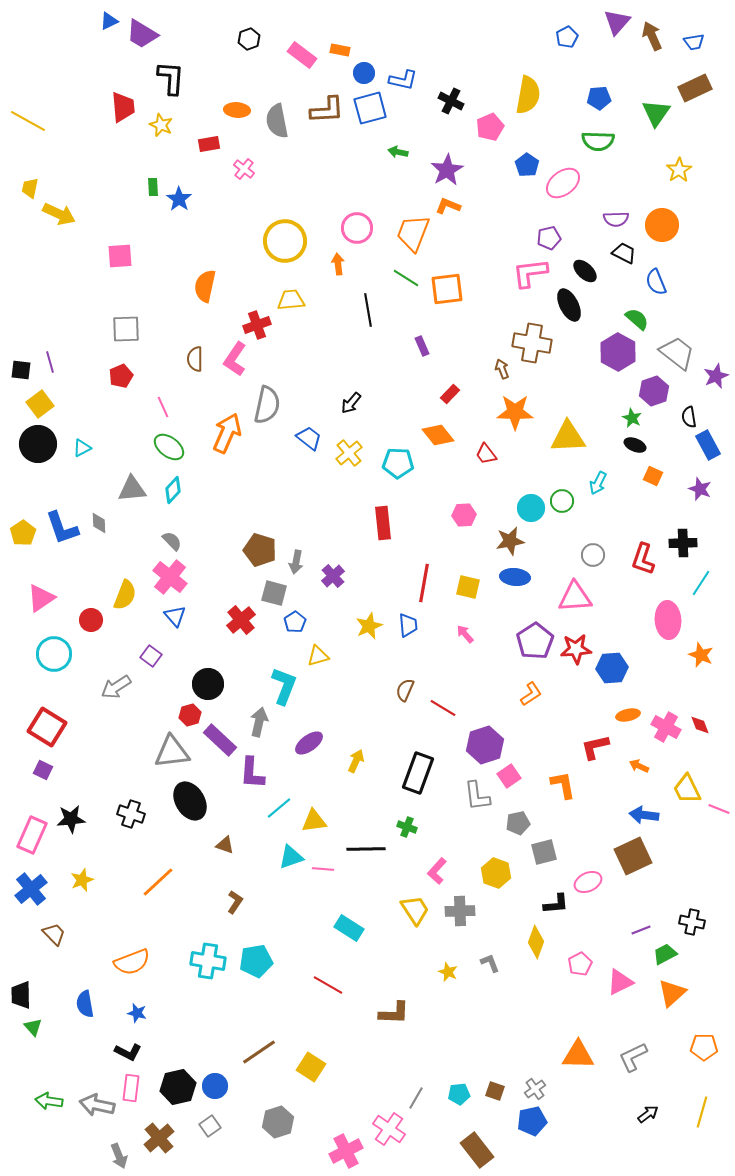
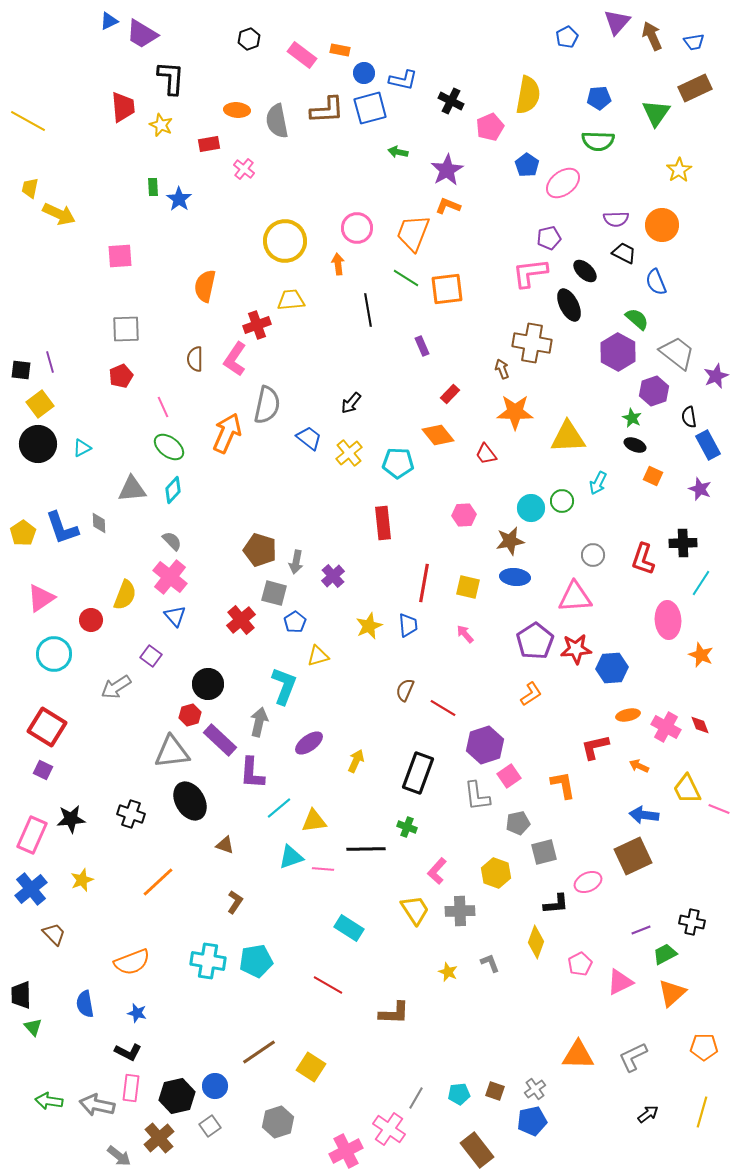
black hexagon at (178, 1087): moved 1 px left, 9 px down
gray arrow at (119, 1156): rotated 30 degrees counterclockwise
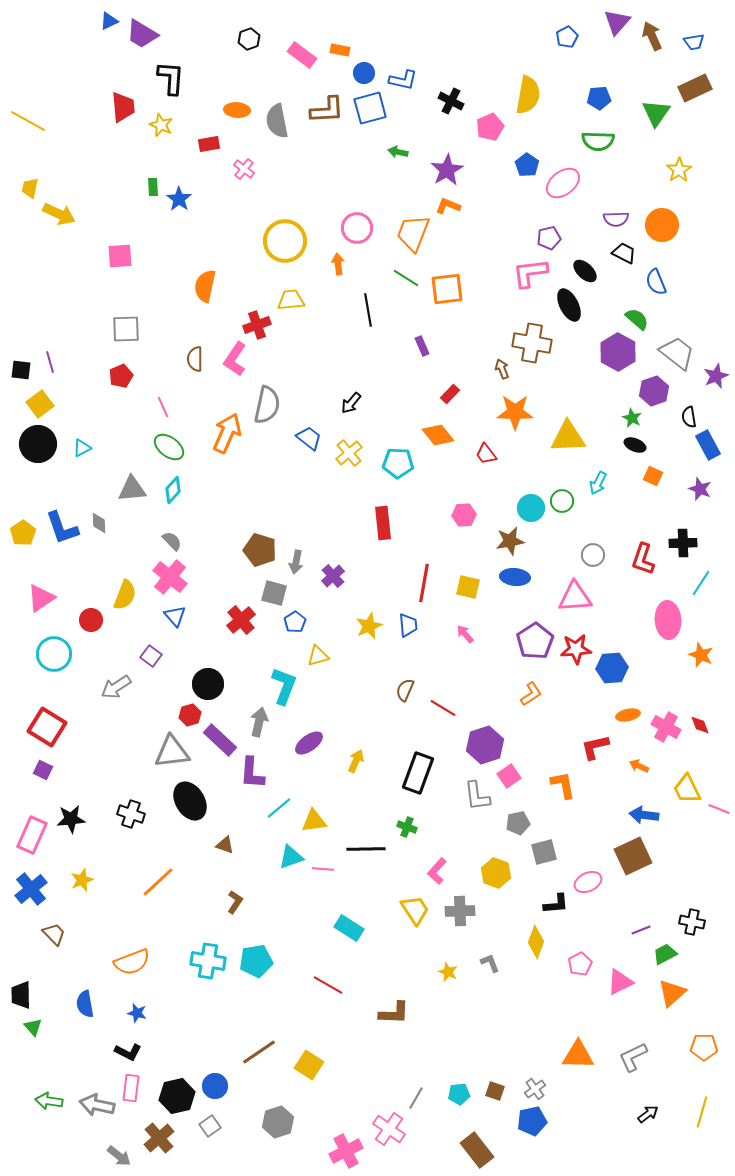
yellow square at (311, 1067): moved 2 px left, 2 px up
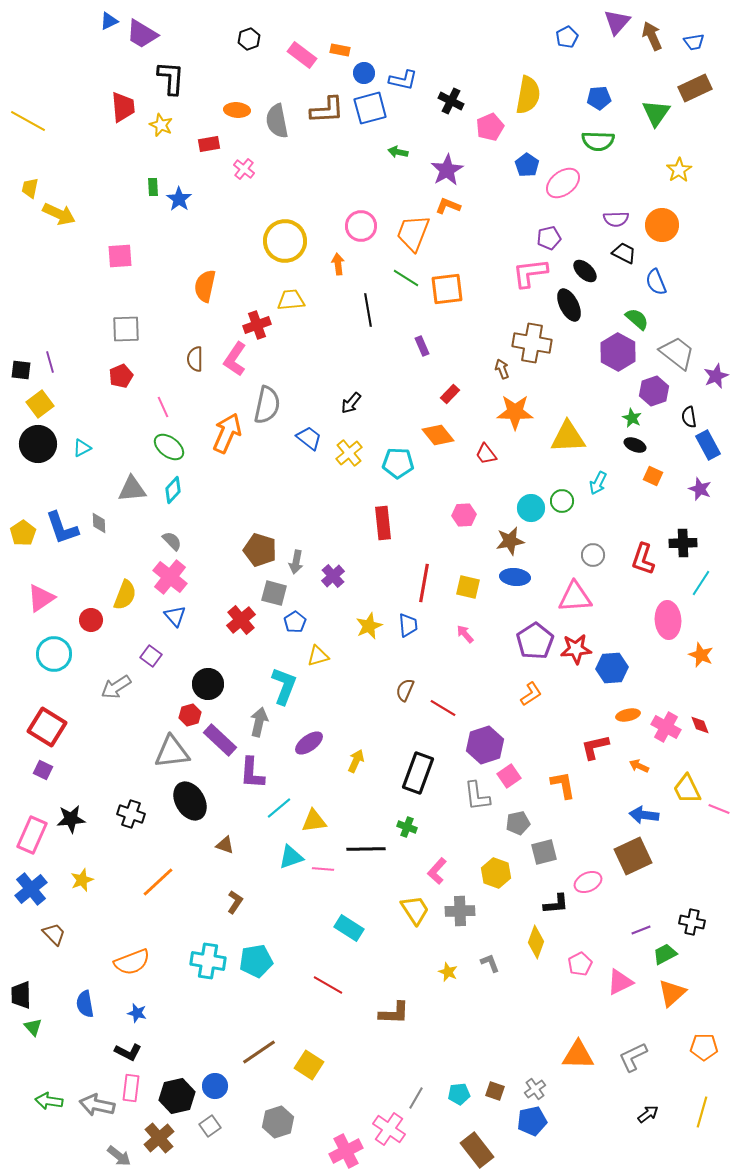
pink circle at (357, 228): moved 4 px right, 2 px up
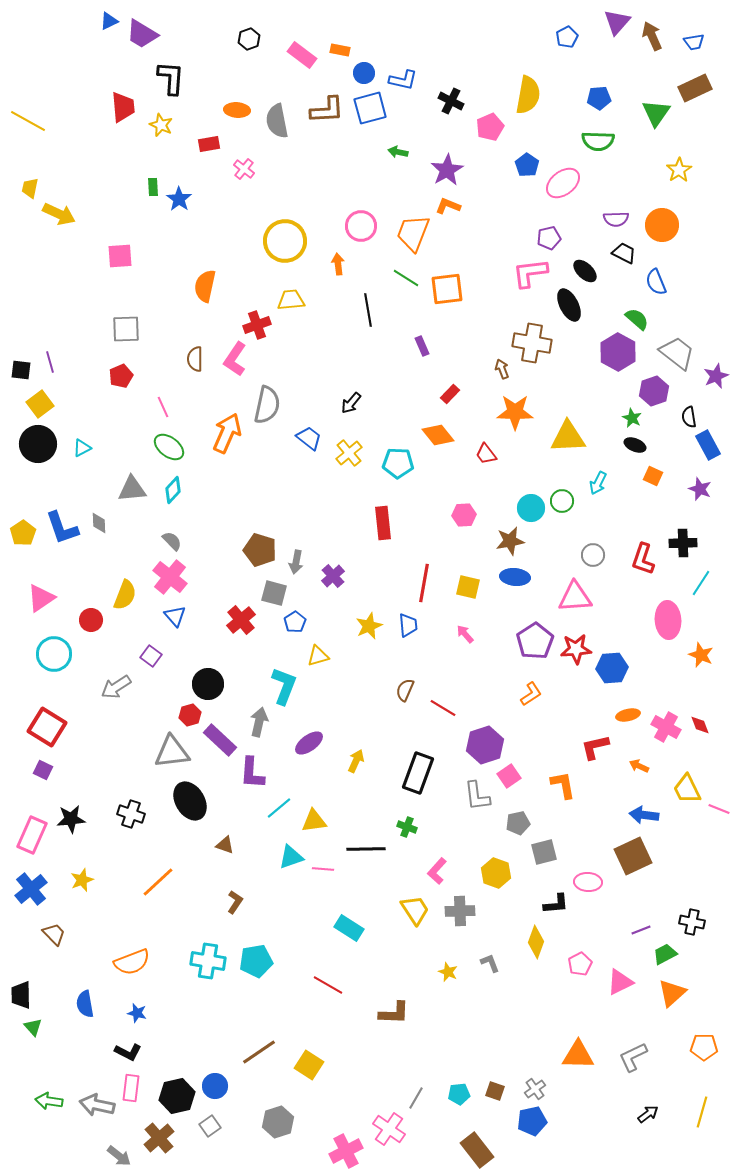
pink ellipse at (588, 882): rotated 28 degrees clockwise
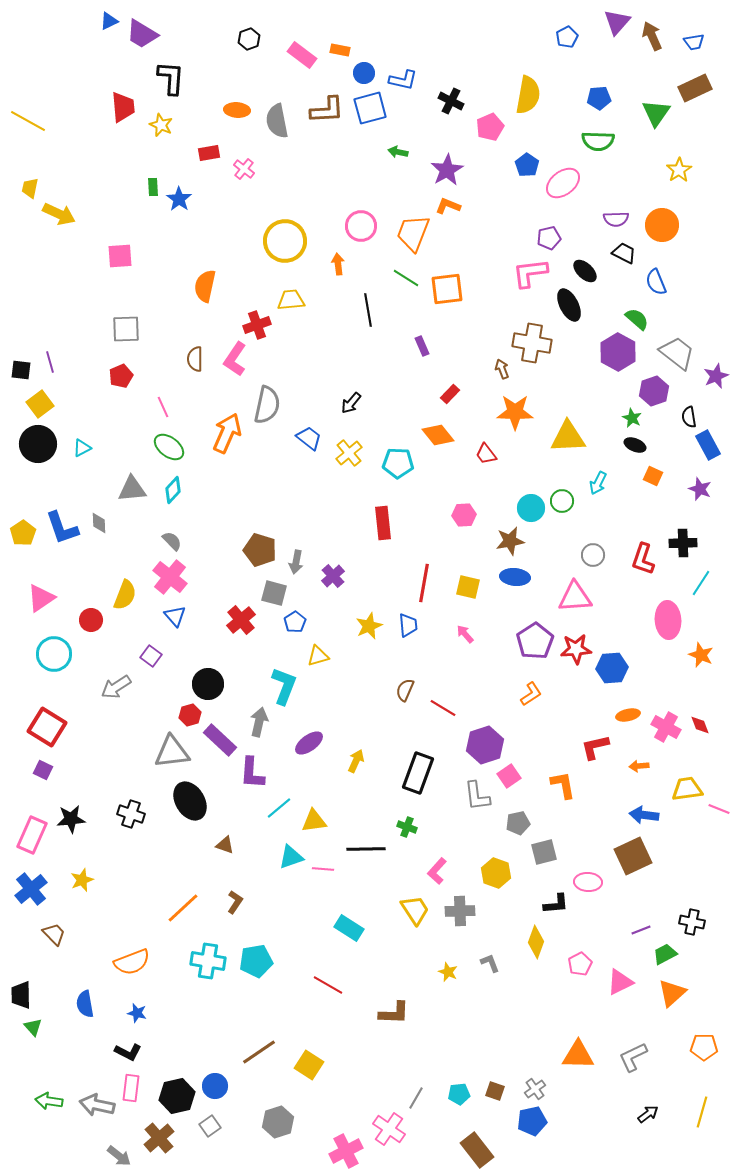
red rectangle at (209, 144): moved 9 px down
orange arrow at (639, 766): rotated 30 degrees counterclockwise
yellow trapezoid at (687, 789): rotated 108 degrees clockwise
orange line at (158, 882): moved 25 px right, 26 px down
